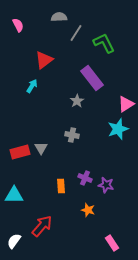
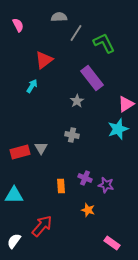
pink rectangle: rotated 21 degrees counterclockwise
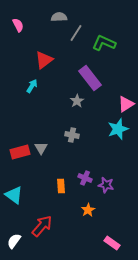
green L-shape: rotated 40 degrees counterclockwise
purple rectangle: moved 2 px left
cyan triangle: rotated 36 degrees clockwise
orange star: rotated 24 degrees clockwise
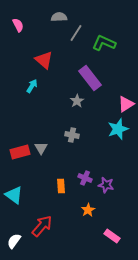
red triangle: rotated 42 degrees counterclockwise
pink rectangle: moved 7 px up
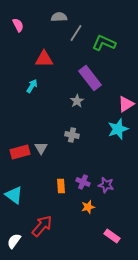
red triangle: moved 1 px up; rotated 42 degrees counterclockwise
purple cross: moved 2 px left, 4 px down
orange star: moved 3 px up; rotated 16 degrees clockwise
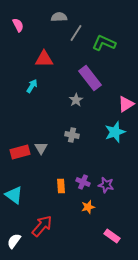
gray star: moved 1 px left, 1 px up
cyan star: moved 3 px left, 3 px down
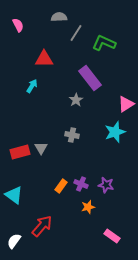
purple cross: moved 2 px left, 2 px down
orange rectangle: rotated 40 degrees clockwise
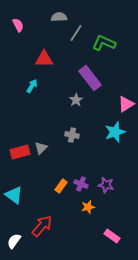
gray triangle: rotated 16 degrees clockwise
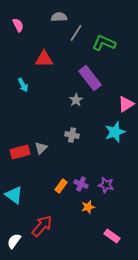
cyan arrow: moved 9 px left, 1 px up; rotated 120 degrees clockwise
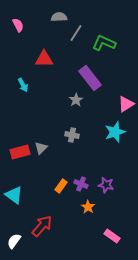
orange star: rotated 24 degrees counterclockwise
